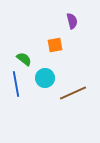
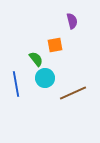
green semicircle: moved 12 px right; rotated 14 degrees clockwise
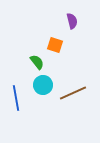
orange square: rotated 28 degrees clockwise
green semicircle: moved 1 px right, 3 px down
cyan circle: moved 2 px left, 7 px down
blue line: moved 14 px down
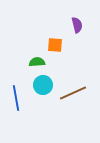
purple semicircle: moved 5 px right, 4 px down
orange square: rotated 14 degrees counterclockwise
green semicircle: rotated 56 degrees counterclockwise
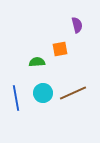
orange square: moved 5 px right, 4 px down; rotated 14 degrees counterclockwise
cyan circle: moved 8 px down
